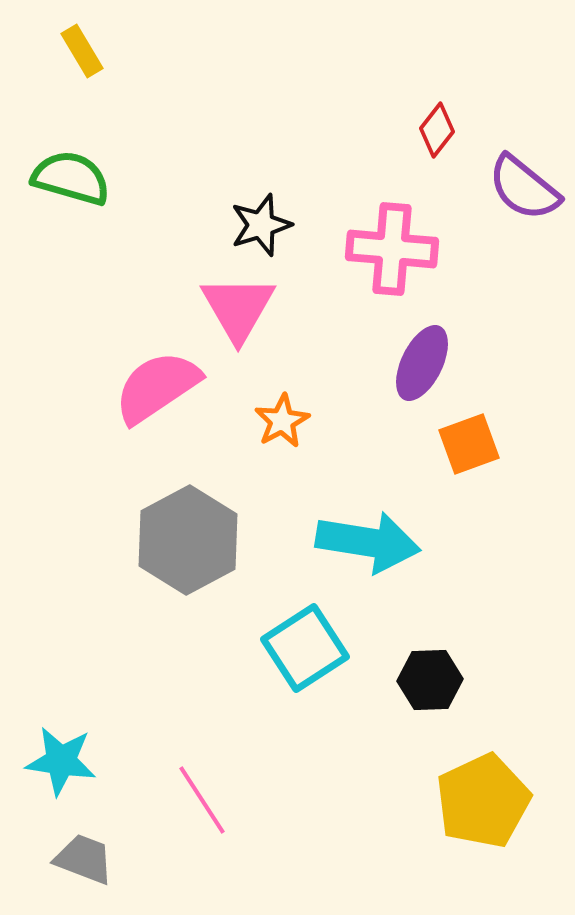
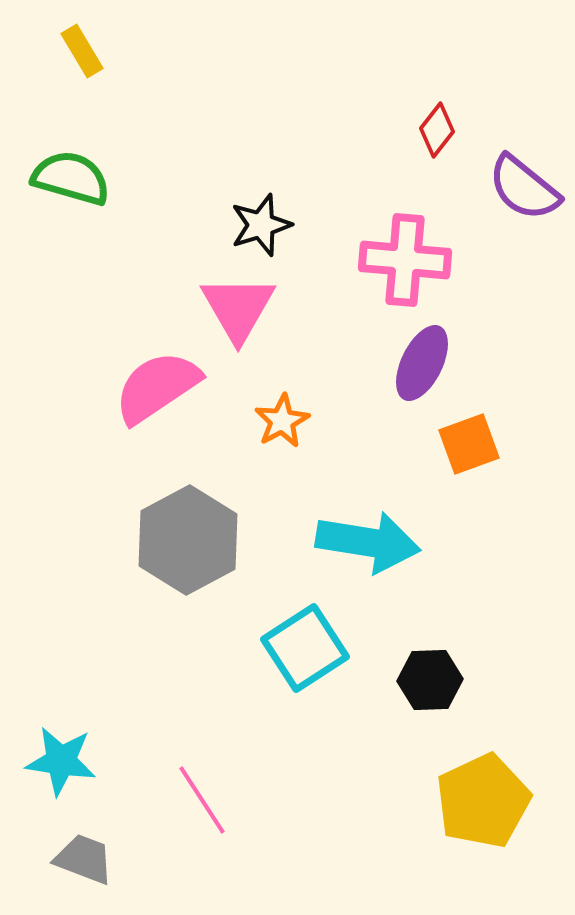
pink cross: moved 13 px right, 11 px down
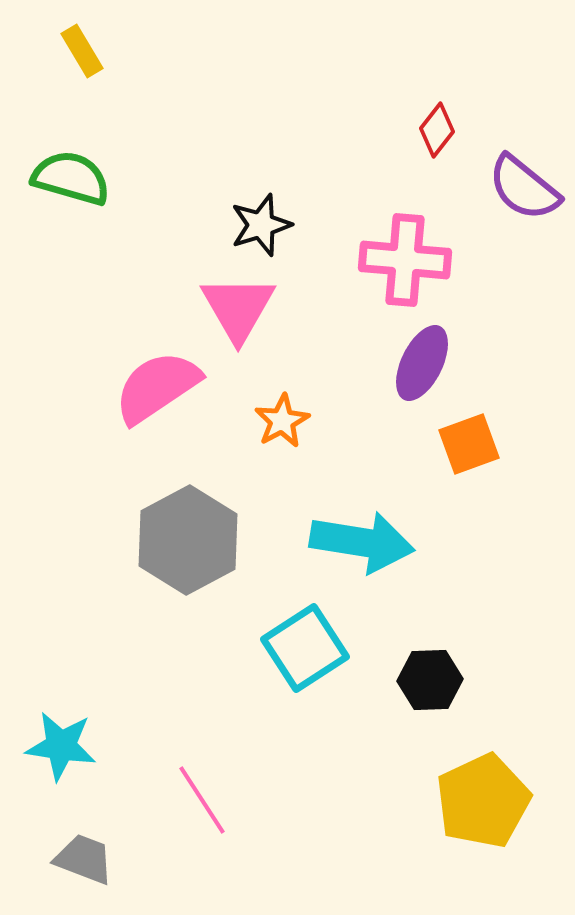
cyan arrow: moved 6 px left
cyan star: moved 15 px up
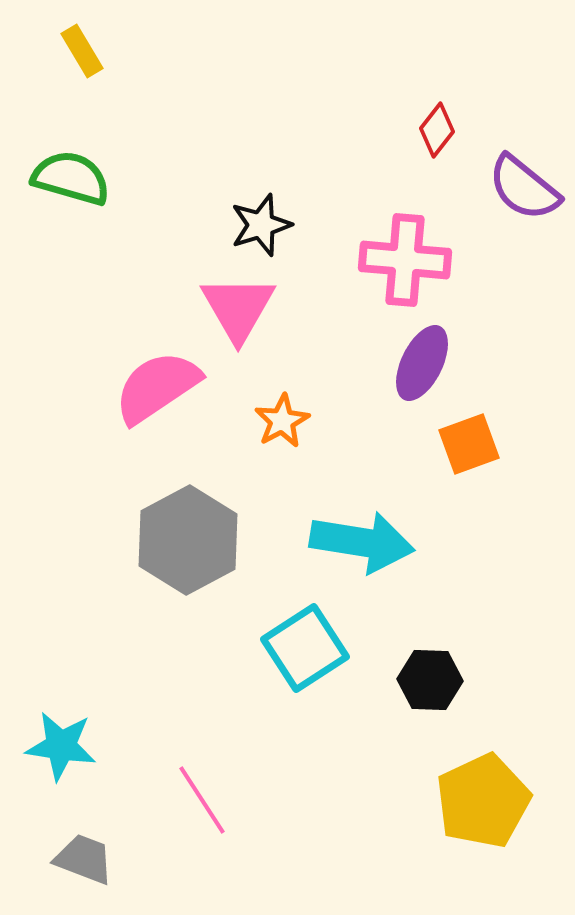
black hexagon: rotated 4 degrees clockwise
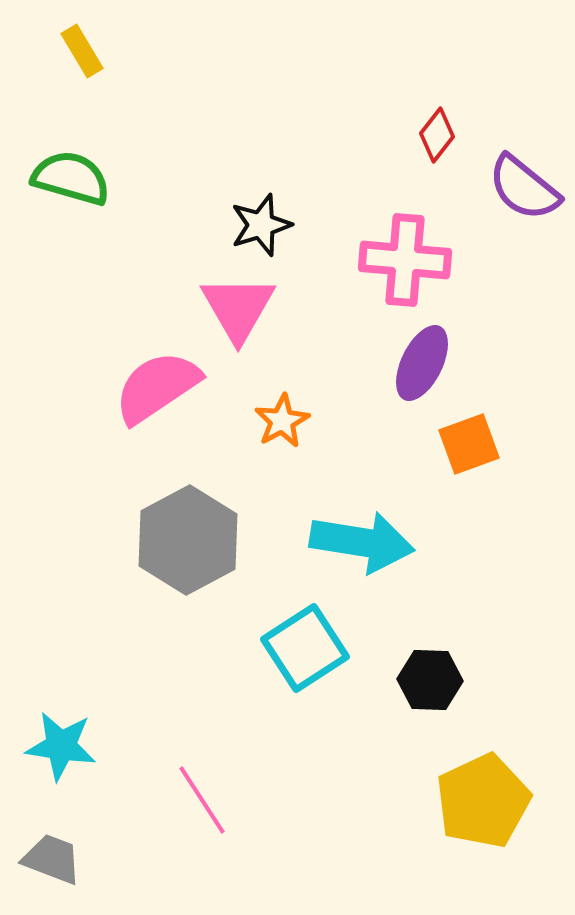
red diamond: moved 5 px down
gray trapezoid: moved 32 px left
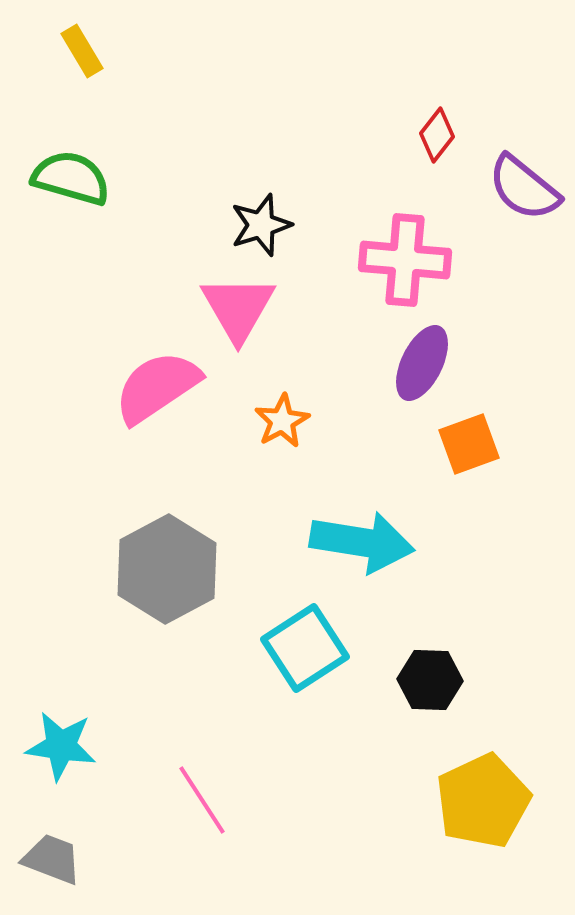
gray hexagon: moved 21 px left, 29 px down
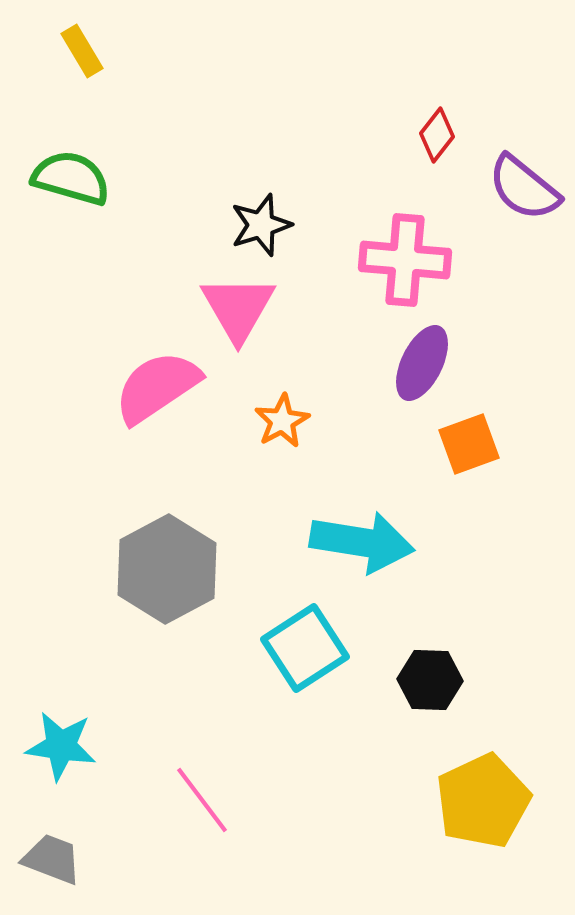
pink line: rotated 4 degrees counterclockwise
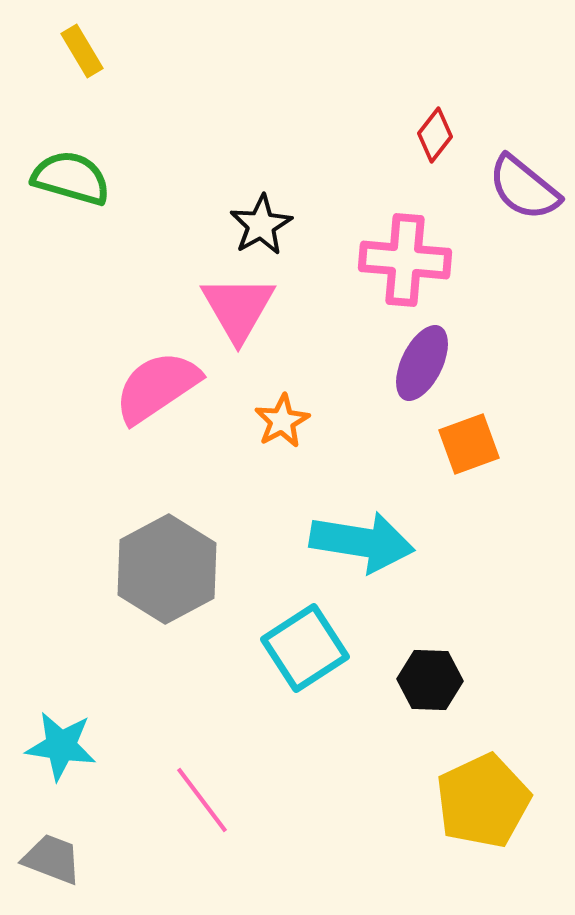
red diamond: moved 2 px left
black star: rotated 12 degrees counterclockwise
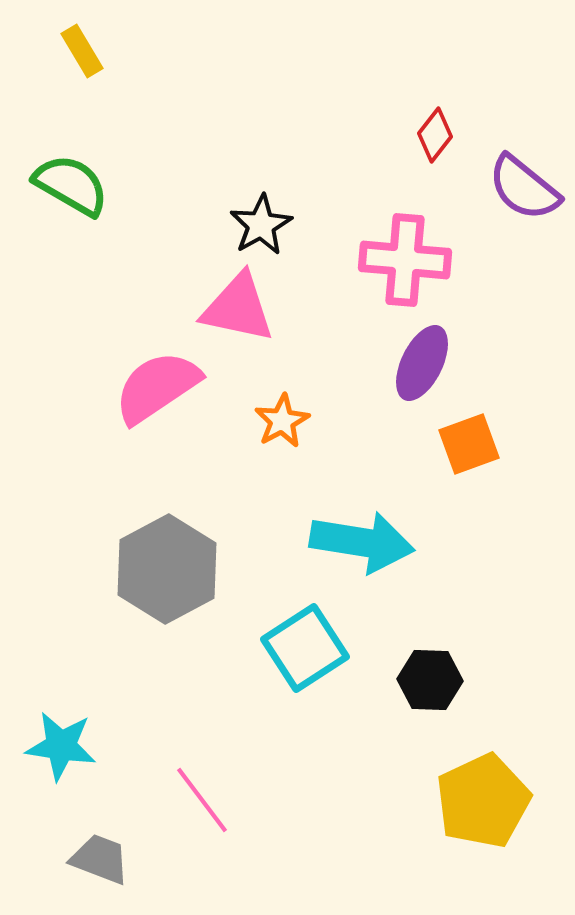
green semicircle: moved 7 px down; rotated 14 degrees clockwise
pink triangle: rotated 48 degrees counterclockwise
gray trapezoid: moved 48 px right
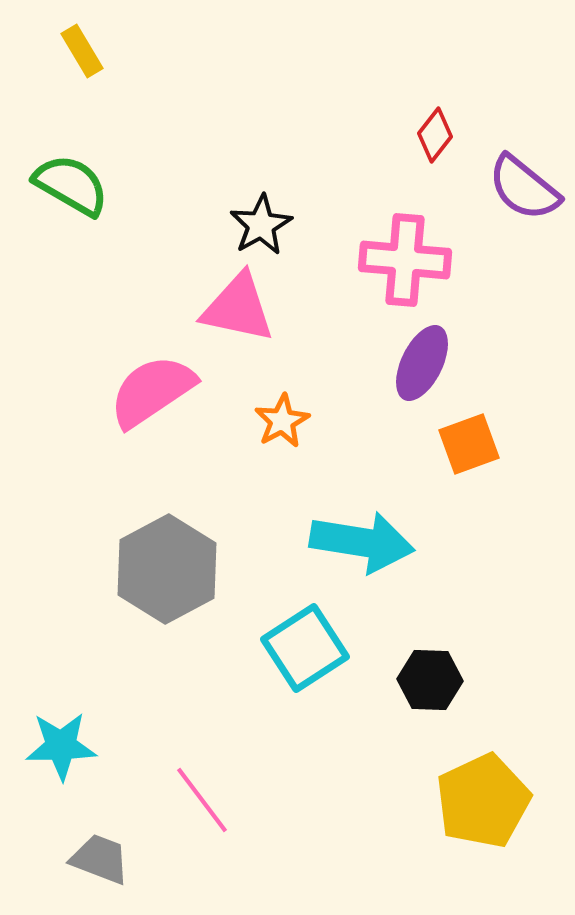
pink semicircle: moved 5 px left, 4 px down
cyan star: rotated 10 degrees counterclockwise
